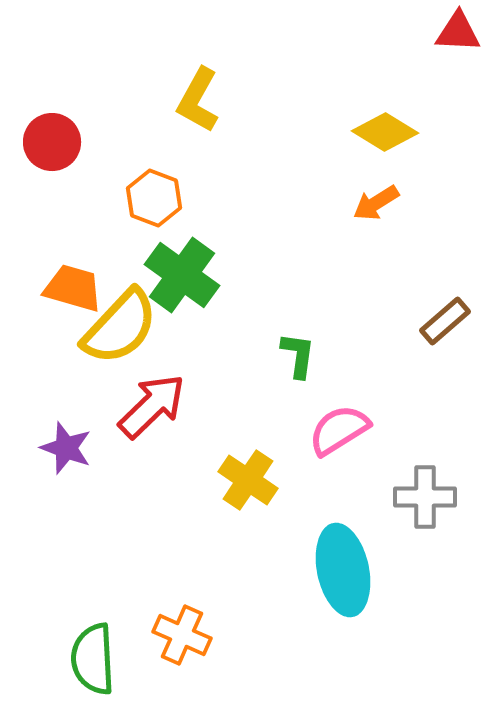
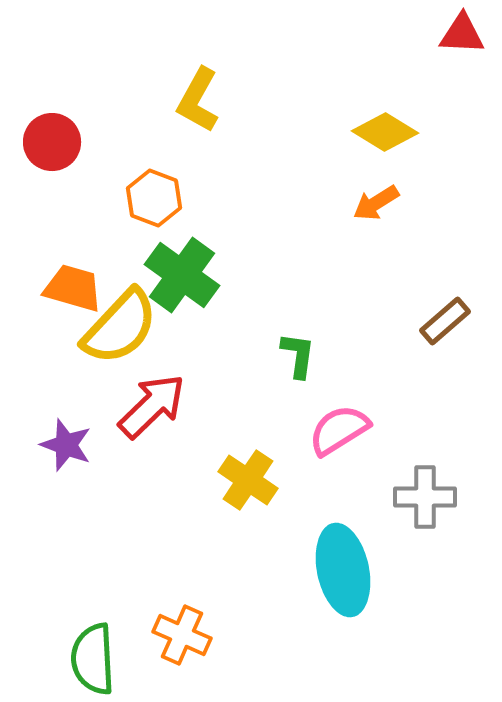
red triangle: moved 4 px right, 2 px down
purple star: moved 3 px up
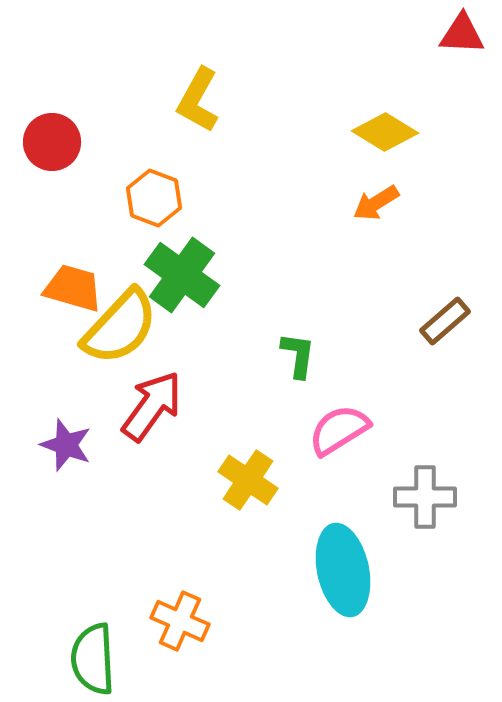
red arrow: rotated 10 degrees counterclockwise
orange cross: moved 2 px left, 14 px up
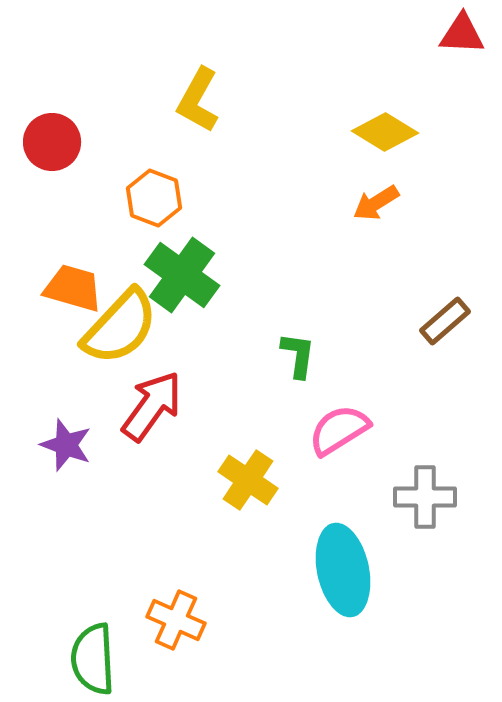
orange cross: moved 4 px left, 1 px up
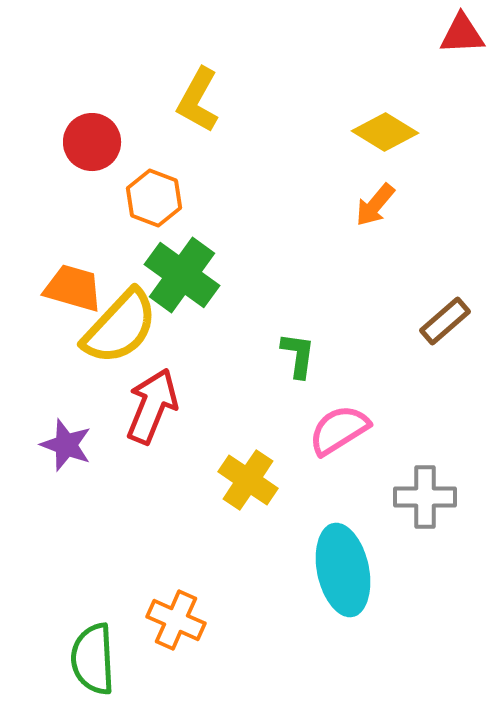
red triangle: rotated 6 degrees counterclockwise
red circle: moved 40 px right
orange arrow: moved 1 px left, 2 px down; rotated 18 degrees counterclockwise
red arrow: rotated 14 degrees counterclockwise
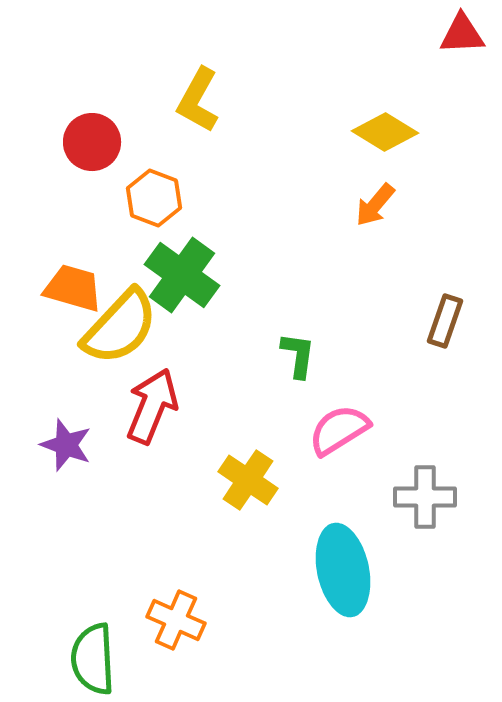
brown rectangle: rotated 30 degrees counterclockwise
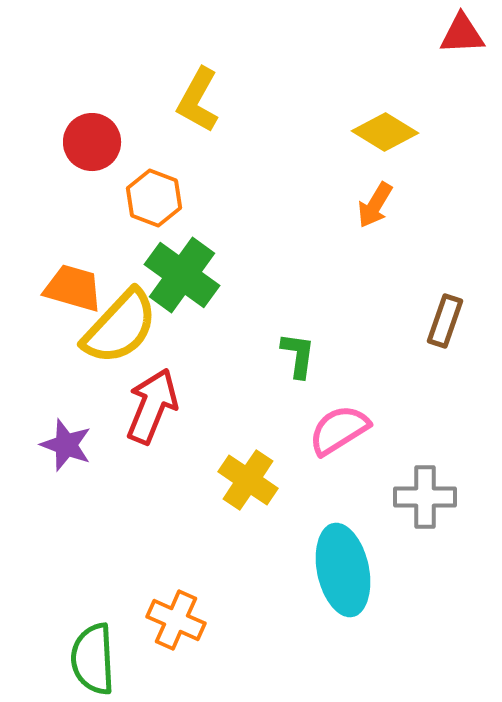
orange arrow: rotated 9 degrees counterclockwise
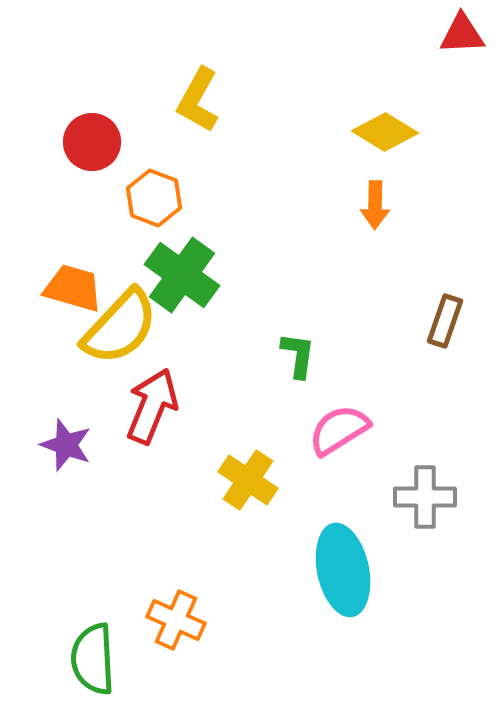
orange arrow: rotated 30 degrees counterclockwise
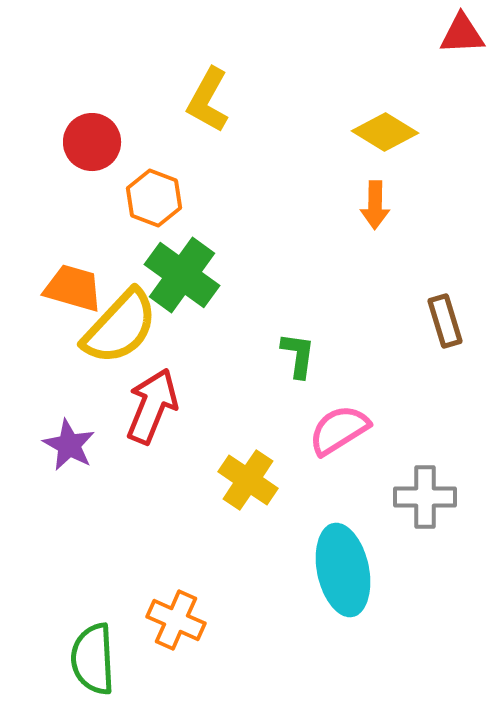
yellow L-shape: moved 10 px right
brown rectangle: rotated 36 degrees counterclockwise
purple star: moved 3 px right; rotated 8 degrees clockwise
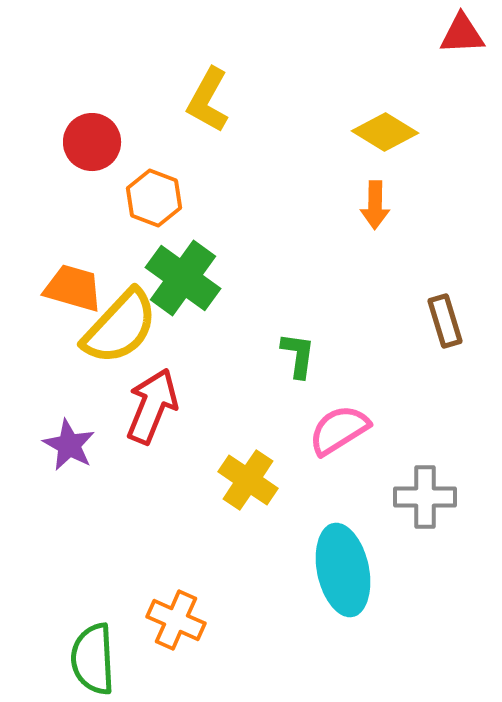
green cross: moved 1 px right, 3 px down
